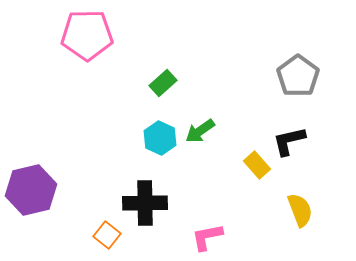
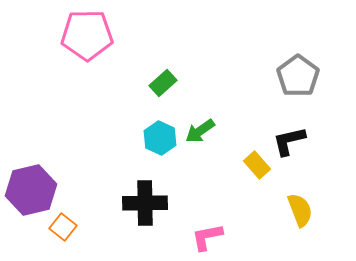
orange square: moved 44 px left, 8 px up
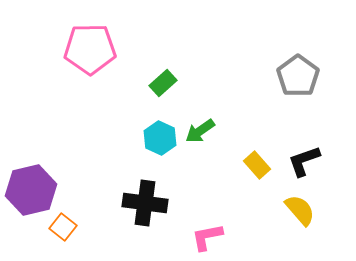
pink pentagon: moved 3 px right, 14 px down
black L-shape: moved 15 px right, 20 px down; rotated 6 degrees counterclockwise
black cross: rotated 9 degrees clockwise
yellow semicircle: rotated 20 degrees counterclockwise
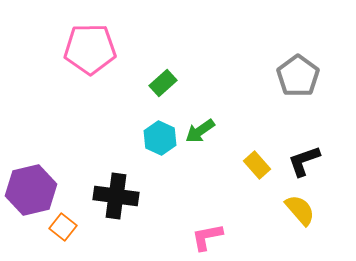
black cross: moved 29 px left, 7 px up
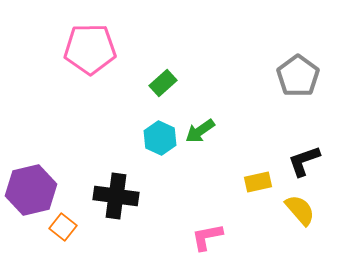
yellow rectangle: moved 1 px right, 17 px down; rotated 60 degrees counterclockwise
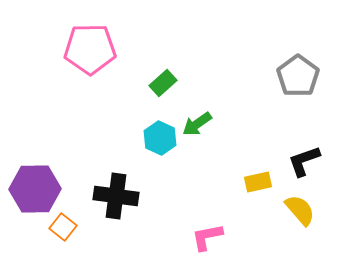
green arrow: moved 3 px left, 7 px up
purple hexagon: moved 4 px right, 1 px up; rotated 12 degrees clockwise
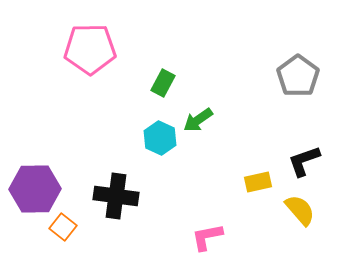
green rectangle: rotated 20 degrees counterclockwise
green arrow: moved 1 px right, 4 px up
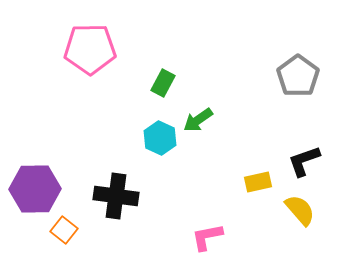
orange square: moved 1 px right, 3 px down
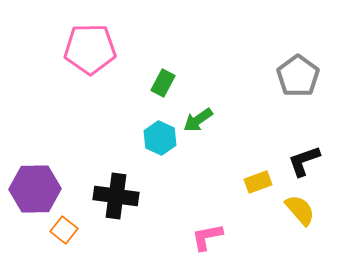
yellow rectangle: rotated 8 degrees counterclockwise
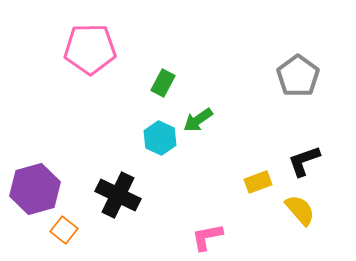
purple hexagon: rotated 15 degrees counterclockwise
black cross: moved 2 px right, 1 px up; rotated 18 degrees clockwise
